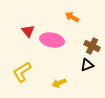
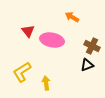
yellow arrow: moved 13 px left; rotated 104 degrees clockwise
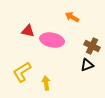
red triangle: rotated 40 degrees counterclockwise
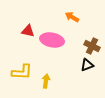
yellow L-shape: rotated 145 degrees counterclockwise
yellow arrow: moved 2 px up; rotated 16 degrees clockwise
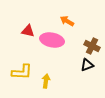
orange arrow: moved 5 px left, 4 px down
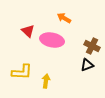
orange arrow: moved 3 px left, 3 px up
red triangle: rotated 32 degrees clockwise
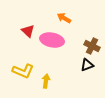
yellow L-shape: moved 1 px right, 1 px up; rotated 20 degrees clockwise
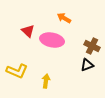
yellow L-shape: moved 6 px left
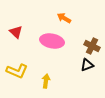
red triangle: moved 12 px left, 1 px down
pink ellipse: moved 1 px down
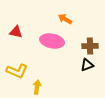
orange arrow: moved 1 px right, 1 px down
red triangle: rotated 32 degrees counterclockwise
brown cross: moved 2 px left; rotated 28 degrees counterclockwise
yellow arrow: moved 9 px left, 6 px down
